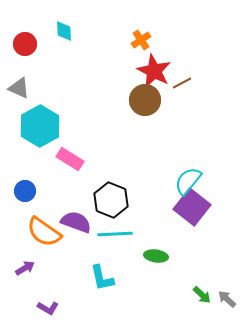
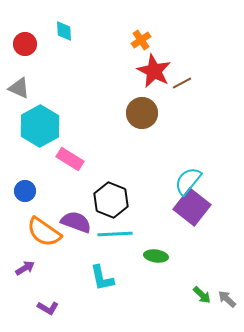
brown circle: moved 3 px left, 13 px down
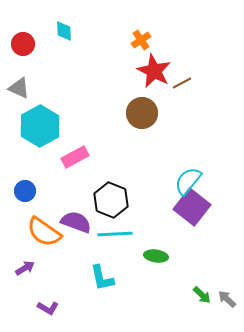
red circle: moved 2 px left
pink rectangle: moved 5 px right, 2 px up; rotated 60 degrees counterclockwise
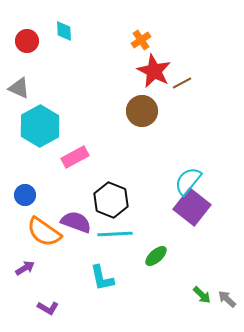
red circle: moved 4 px right, 3 px up
brown circle: moved 2 px up
blue circle: moved 4 px down
green ellipse: rotated 50 degrees counterclockwise
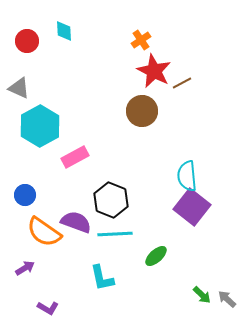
cyan semicircle: moved 1 px left, 5 px up; rotated 44 degrees counterclockwise
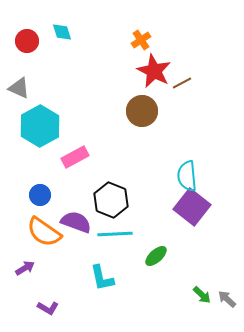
cyan diamond: moved 2 px left, 1 px down; rotated 15 degrees counterclockwise
blue circle: moved 15 px right
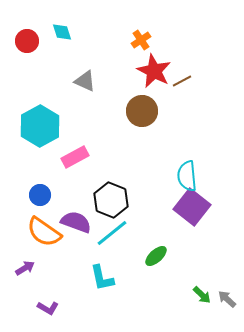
brown line: moved 2 px up
gray triangle: moved 66 px right, 7 px up
cyan line: moved 3 px left, 1 px up; rotated 36 degrees counterclockwise
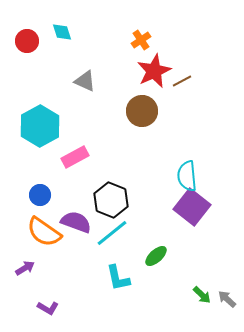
red star: rotated 20 degrees clockwise
cyan L-shape: moved 16 px right
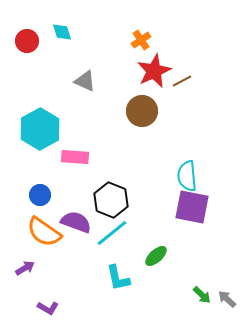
cyan hexagon: moved 3 px down
pink rectangle: rotated 32 degrees clockwise
purple square: rotated 27 degrees counterclockwise
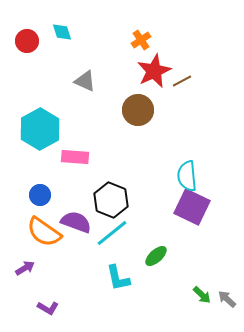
brown circle: moved 4 px left, 1 px up
purple square: rotated 15 degrees clockwise
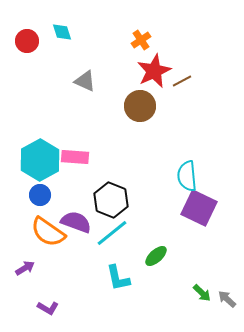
brown circle: moved 2 px right, 4 px up
cyan hexagon: moved 31 px down
purple square: moved 7 px right, 1 px down
orange semicircle: moved 4 px right
green arrow: moved 2 px up
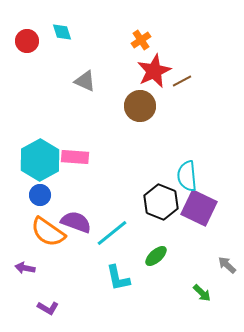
black hexagon: moved 50 px right, 2 px down
purple arrow: rotated 138 degrees counterclockwise
gray arrow: moved 34 px up
